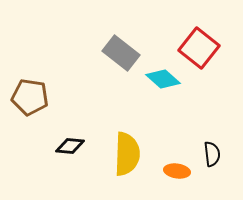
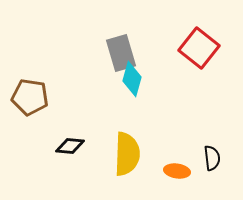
gray rectangle: rotated 36 degrees clockwise
cyan diamond: moved 31 px left; rotated 64 degrees clockwise
black semicircle: moved 4 px down
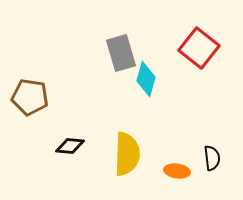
cyan diamond: moved 14 px right
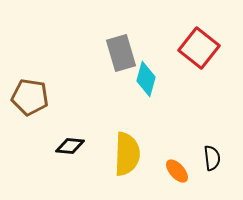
orange ellipse: rotated 40 degrees clockwise
